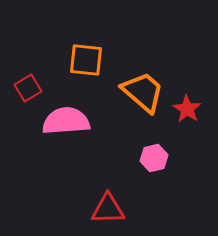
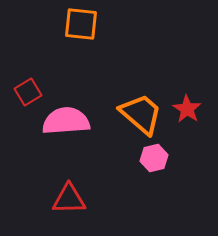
orange square: moved 5 px left, 36 px up
red square: moved 4 px down
orange trapezoid: moved 2 px left, 22 px down
red triangle: moved 39 px left, 10 px up
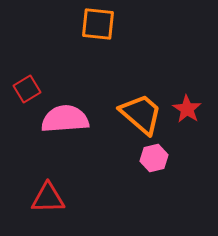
orange square: moved 17 px right
red square: moved 1 px left, 3 px up
pink semicircle: moved 1 px left, 2 px up
red triangle: moved 21 px left, 1 px up
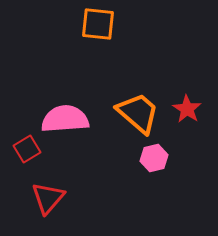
red square: moved 60 px down
orange trapezoid: moved 3 px left, 1 px up
red triangle: rotated 48 degrees counterclockwise
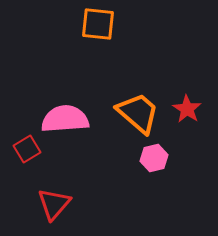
red triangle: moved 6 px right, 6 px down
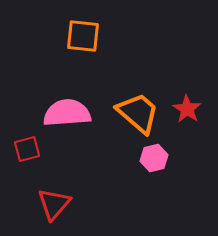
orange square: moved 15 px left, 12 px down
pink semicircle: moved 2 px right, 6 px up
red square: rotated 16 degrees clockwise
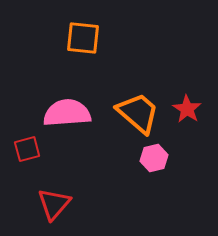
orange square: moved 2 px down
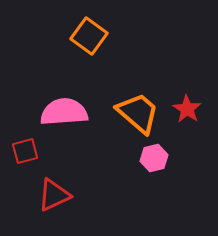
orange square: moved 6 px right, 2 px up; rotated 30 degrees clockwise
pink semicircle: moved 3 px left, 1 px up
red square: moved 2 px left, 2 px down
red triangle: moved 9 px up; rotated 24 degrees clockwise
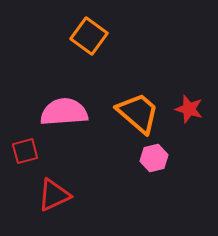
red star: moved 2 px right; rotated 16 degrees counterclockwise
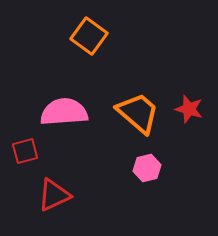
pink hexagon: moved 7 px left, 10 px down
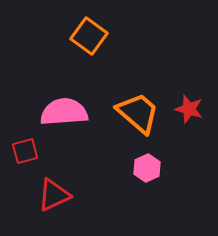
pink hexagon: rotated 12 degrees counterclockwise
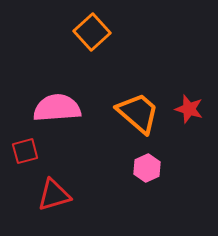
orange square: moved 3 px right, 4 px up; rotated 12 degrees clockwise
pink semicircle: moved 7 px left, 4 px up
red triangle: rotated 9 degrees clockwise
